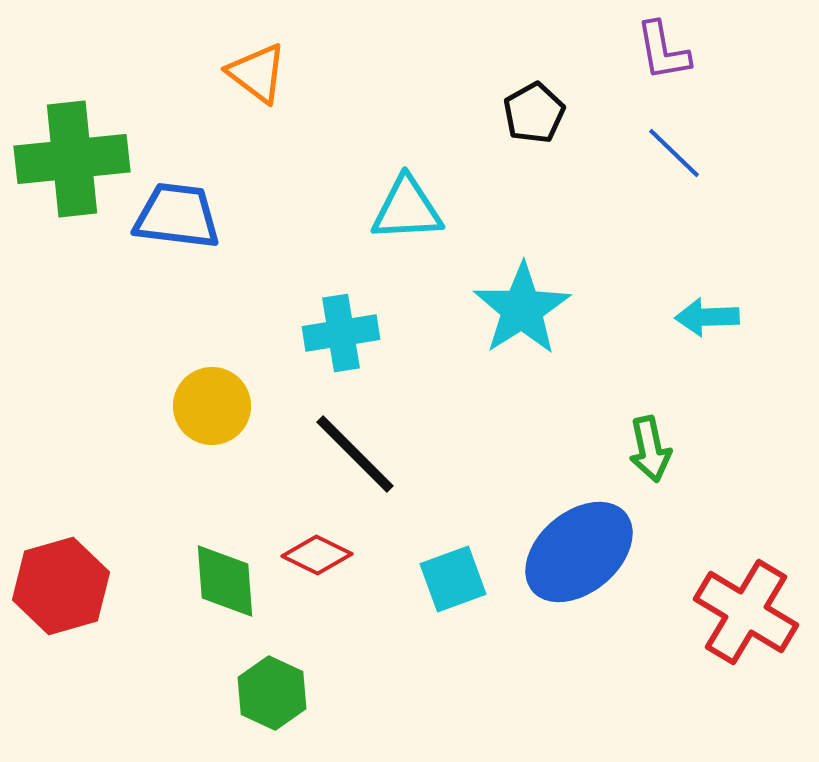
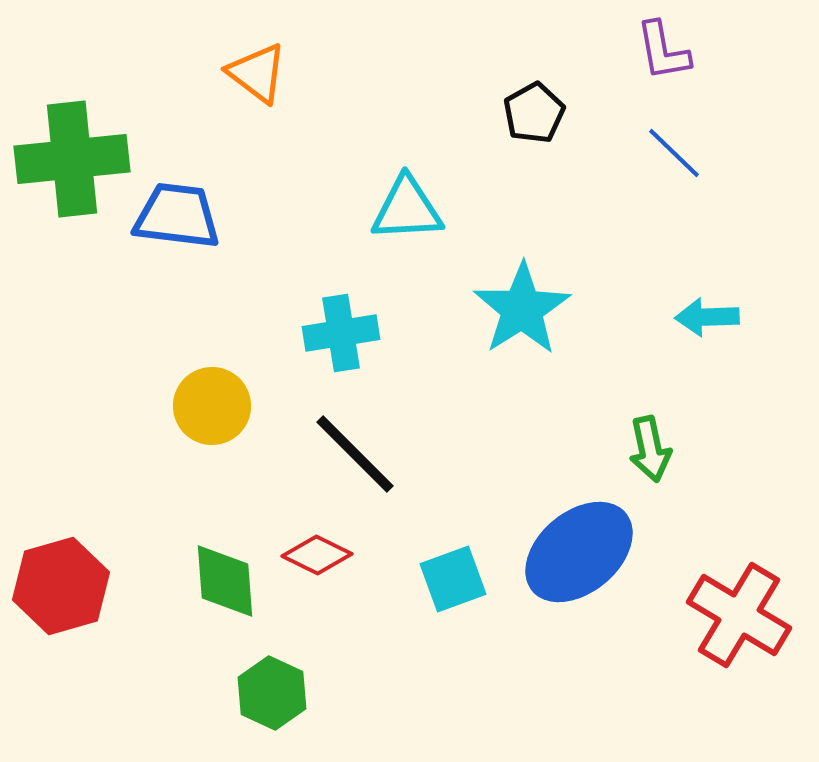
red cross: moved 7 px left, 3 px down
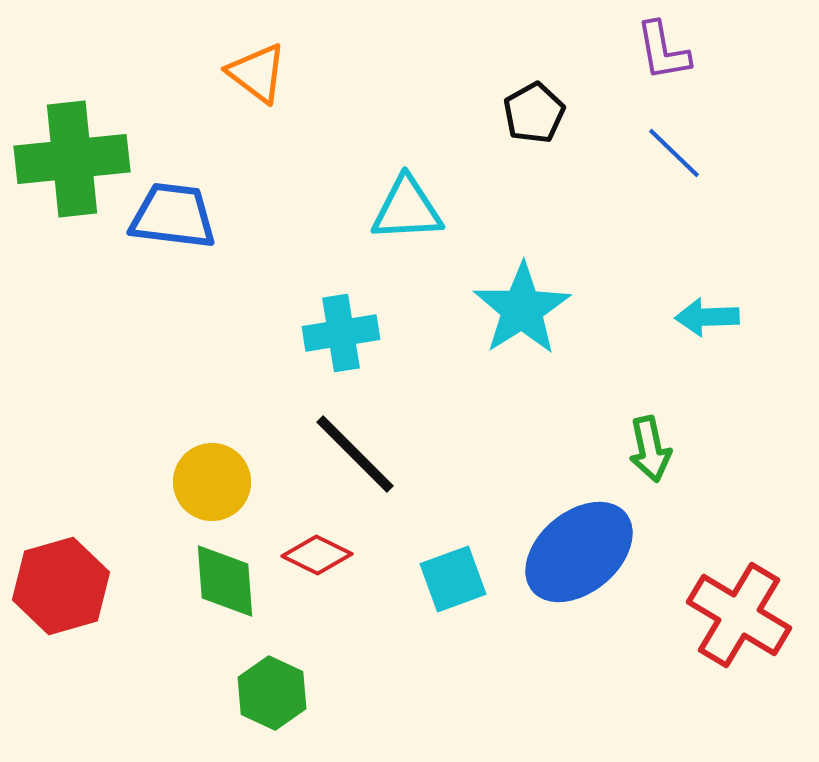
blue trapezoid: moved 4 px left
yellow circle: moved 76 px down
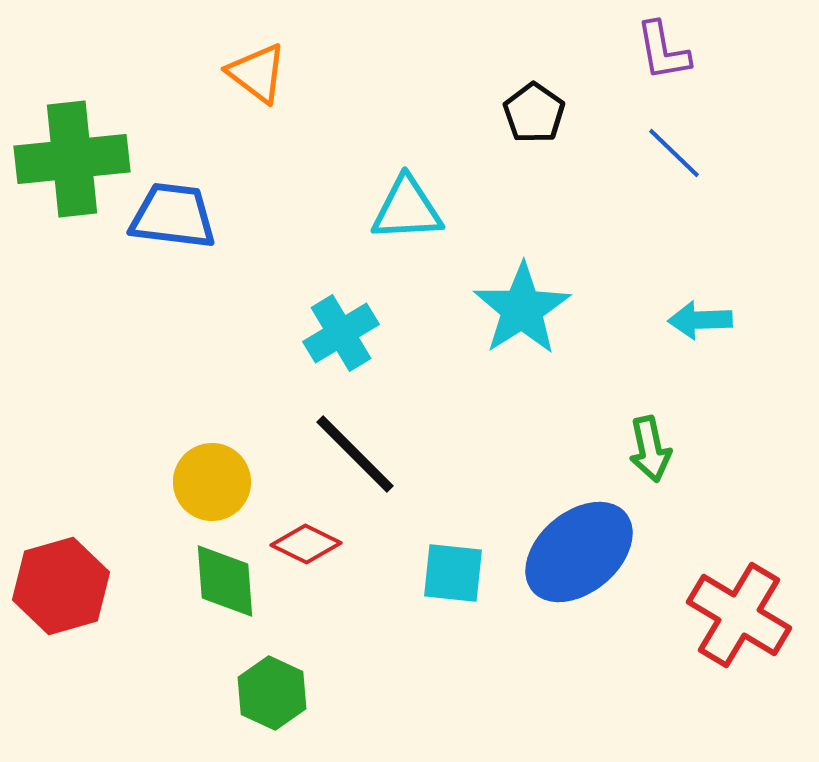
black pentagon: rotated 8 degrees counterclockwise
cyan arrow: moved 7 px left, 3 px down
cyan cross: rotated 22 degrees counterclockwise
red diamond: moved 11 px left, 11 px up
cyan square: moved 6 px up; rotated 26 degrees clockwise
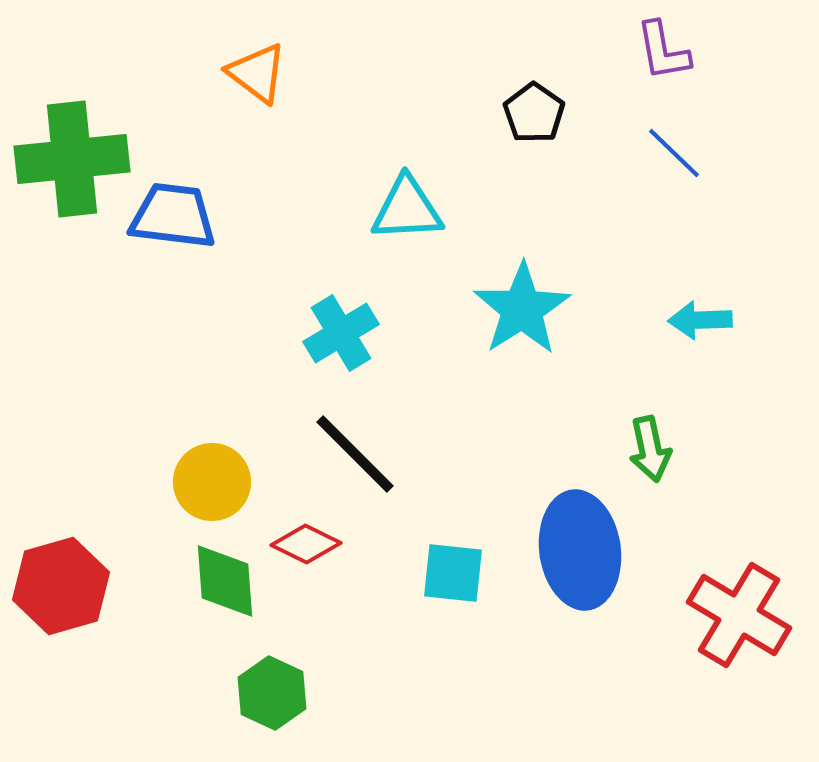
blue ellipse: moved 1 px right, 2 px up; rotated 58 degrees counterclockwise
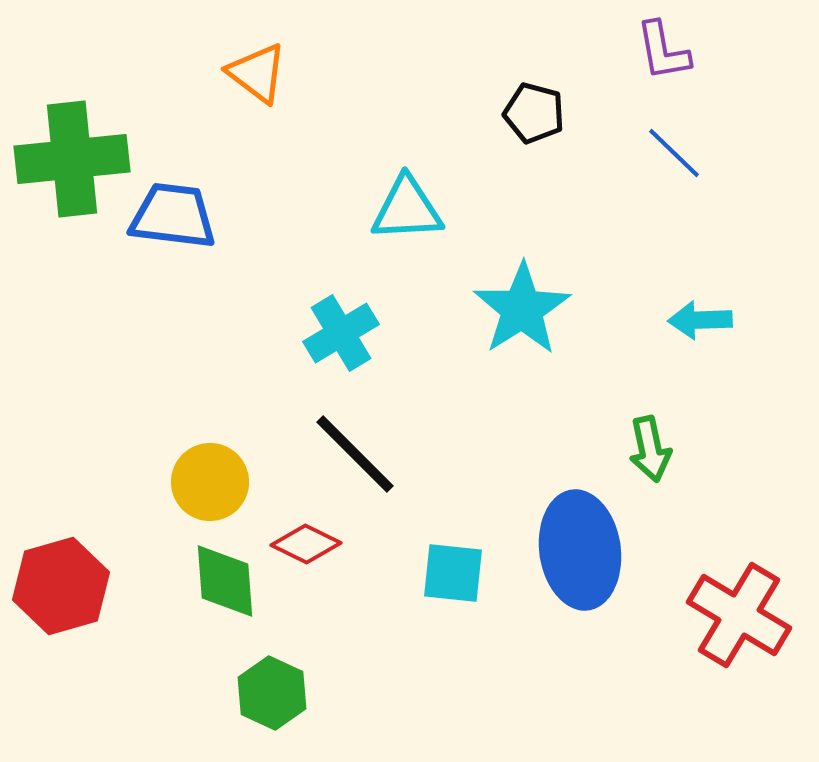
black pentagon: rotated 20 degrees counterclockwise
yellow circle: moved 2 px left
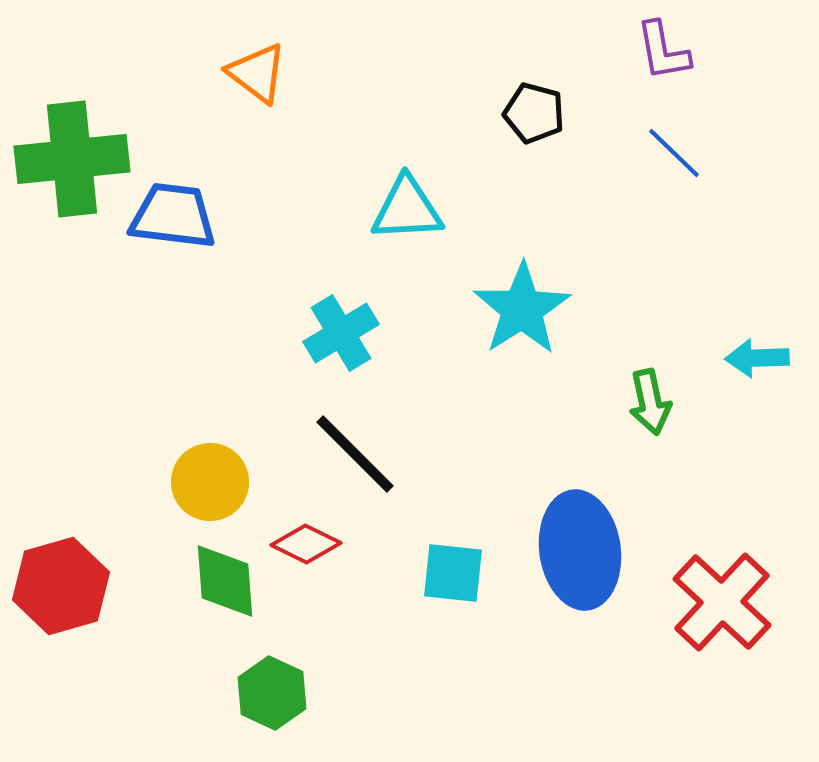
cyan arrow: moved 57 px right, 38 px down
green arrow: moved 47 px up
red cross: moved 17 px left, 13 px up; rotated 12 degrees clockwise
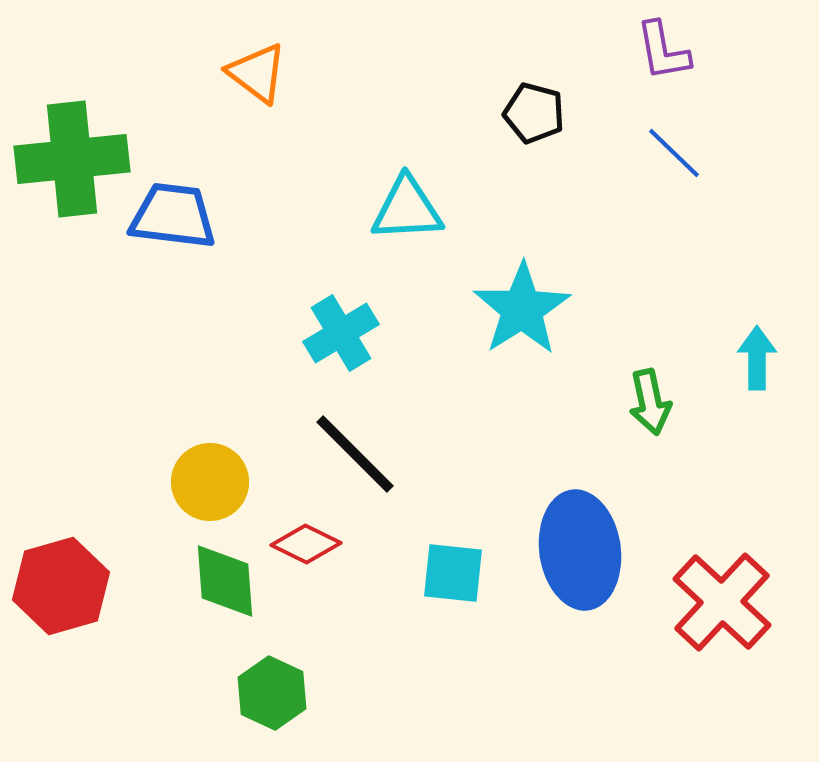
cyan arrow: rotated 92 degrees clockwise
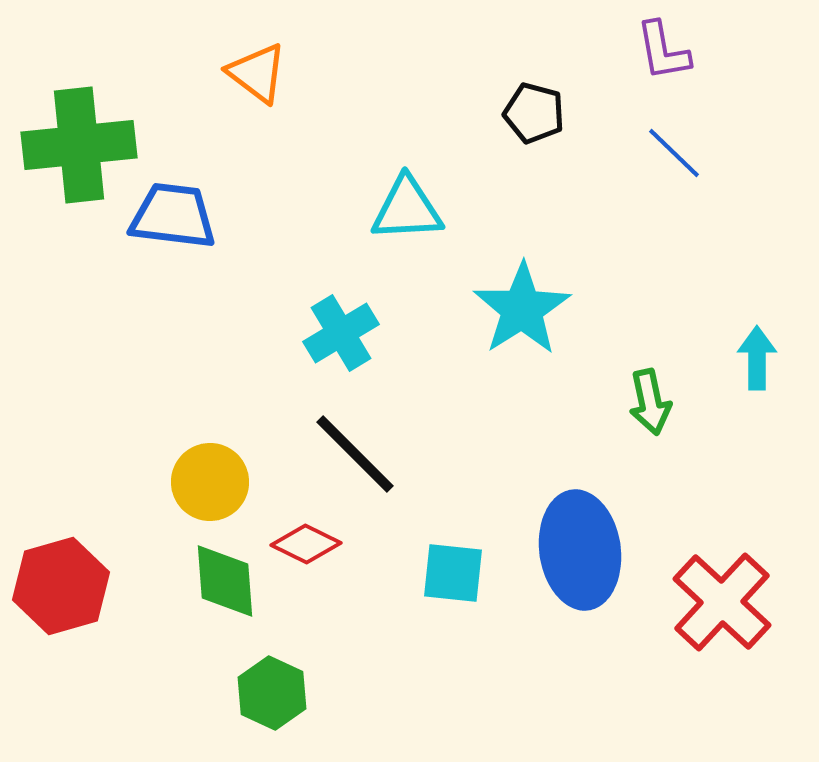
green cross: moved 7 px right, 14 px up
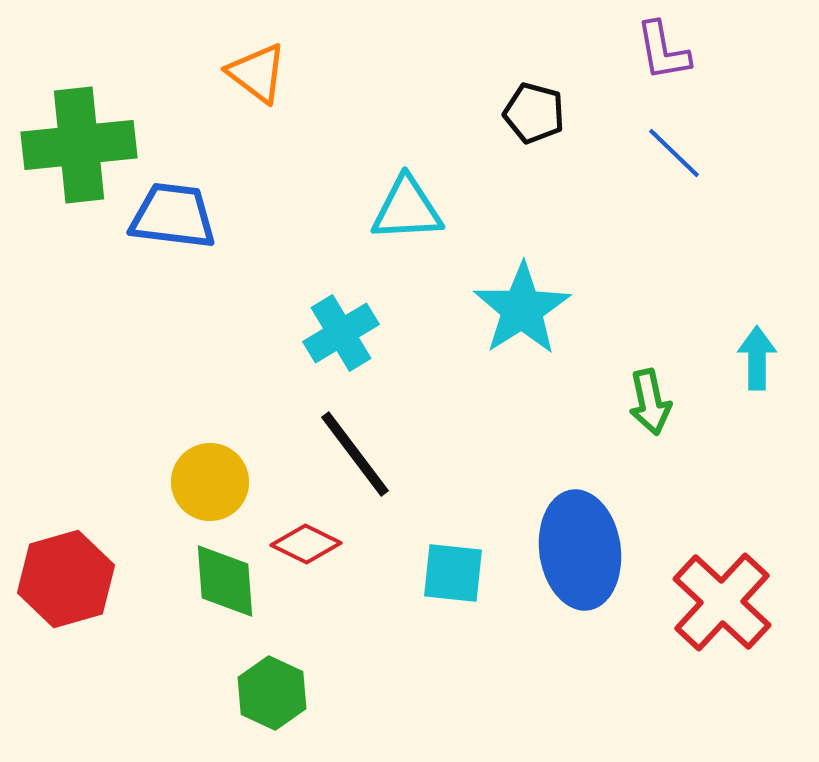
black line: rotated 8 degrees clockwise
red hexagon: moved 5 px right, 7 px up
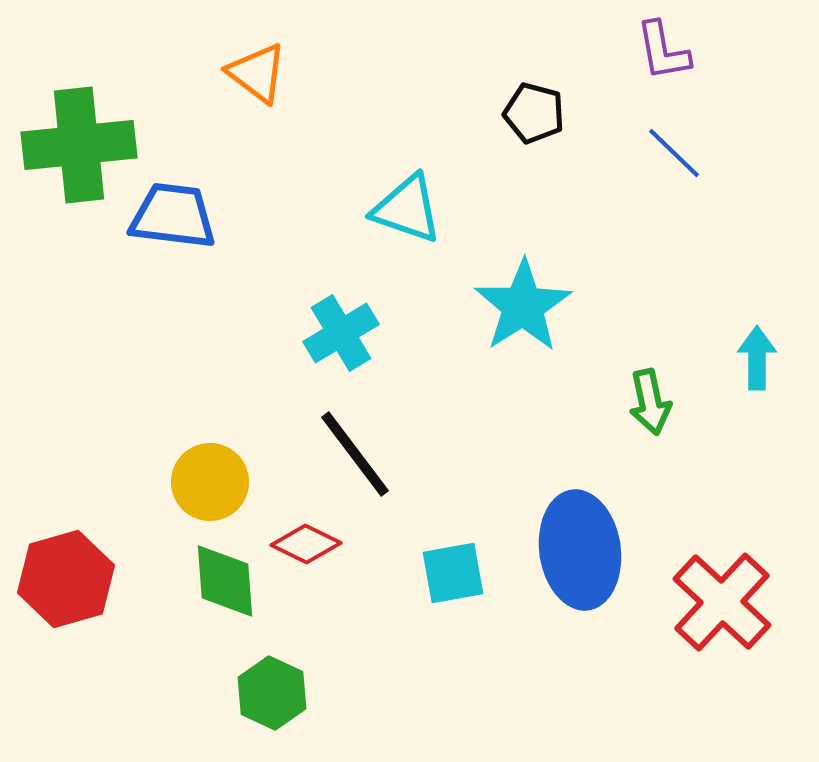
cyan triangle: rotated 22 degrees clockwise
cyan star: moved 1 px right, 3 px up
cyan square: rotated 16 degrees counterclockwise
